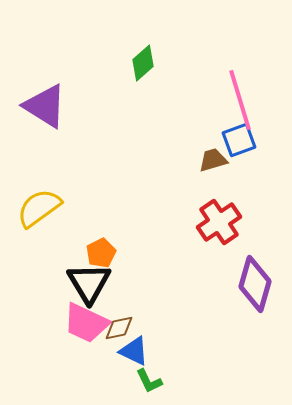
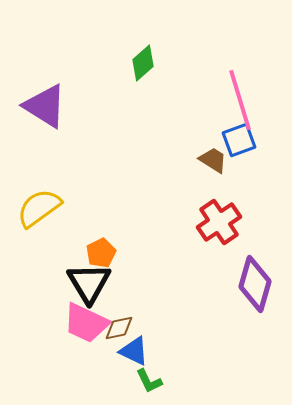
brown trapezoid: rotated 48 degrees clockwise
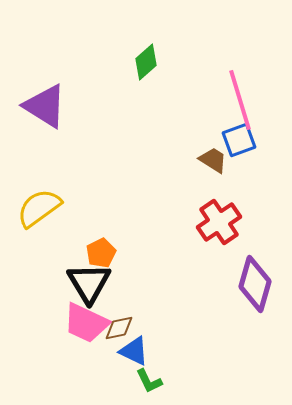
green diamond: moved 3 px right, 1 px up
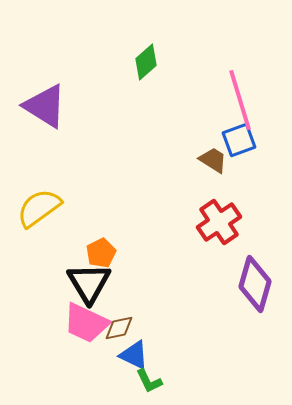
blue triangle: moved 4 px down
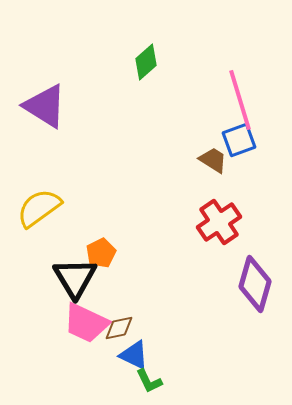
black triangle: moved 14 px left, 5 px up
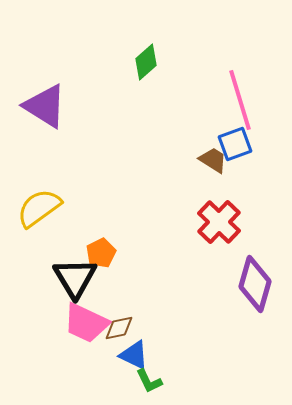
blue square: moved 4 px left, 4 px down
red cross: rotated 12 degrees counterclockwise
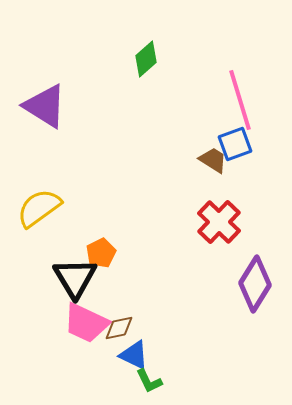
green diamond: moved 3 px up
purple diamond: rotated 16 degrees clockwise
